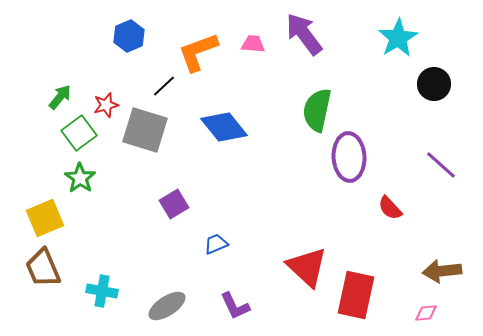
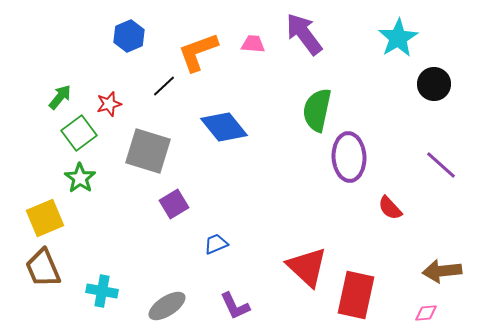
red star: moved 3 px right, 1 px up
gray square: moved 3 px right, 21 px down
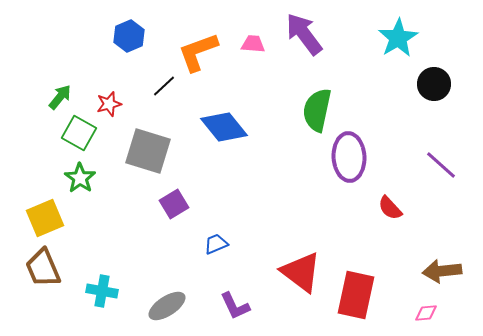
green square: rotated 24 degrees counterclockwise
red triangle: moved 6 px left, 5 px down; rotated 6 degrees counterclockwise
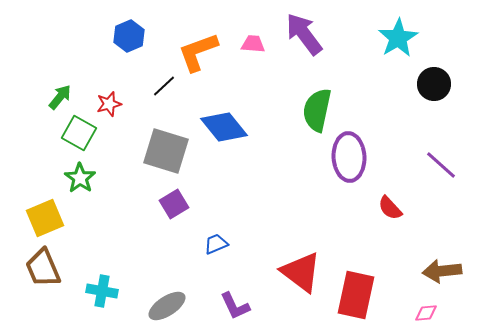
gray square: moved 18 px right
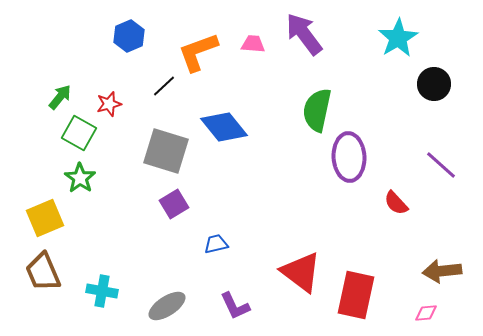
red semicircle: moved 6 px right, 5 px up
blue trapezoid: rotated 10 degrees clockwise
brown trapezoid: moved 4 px down
